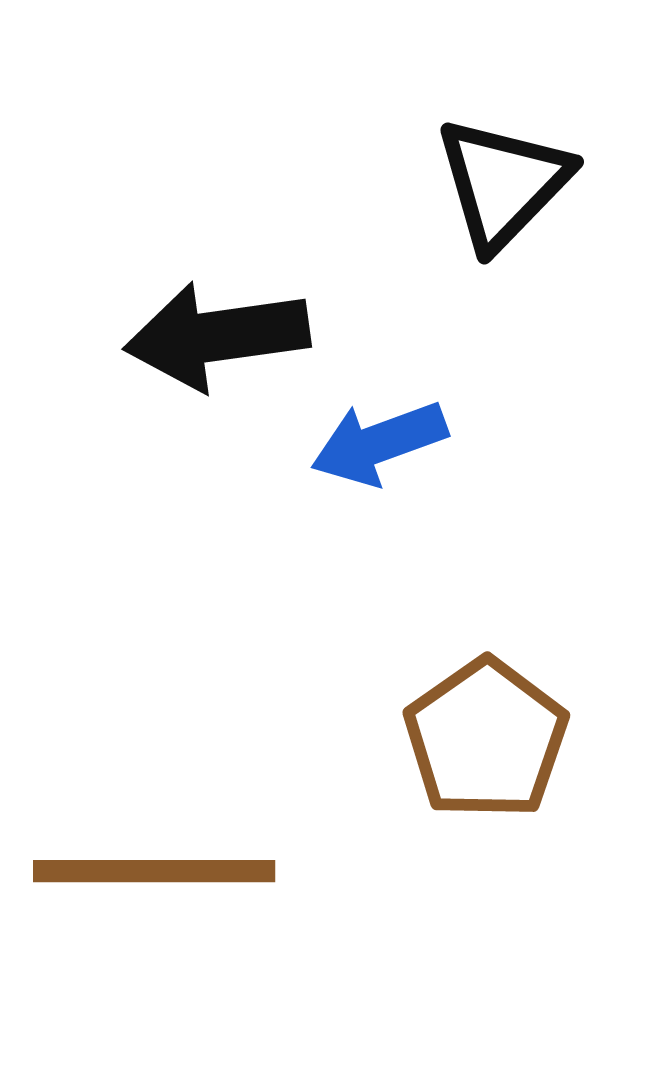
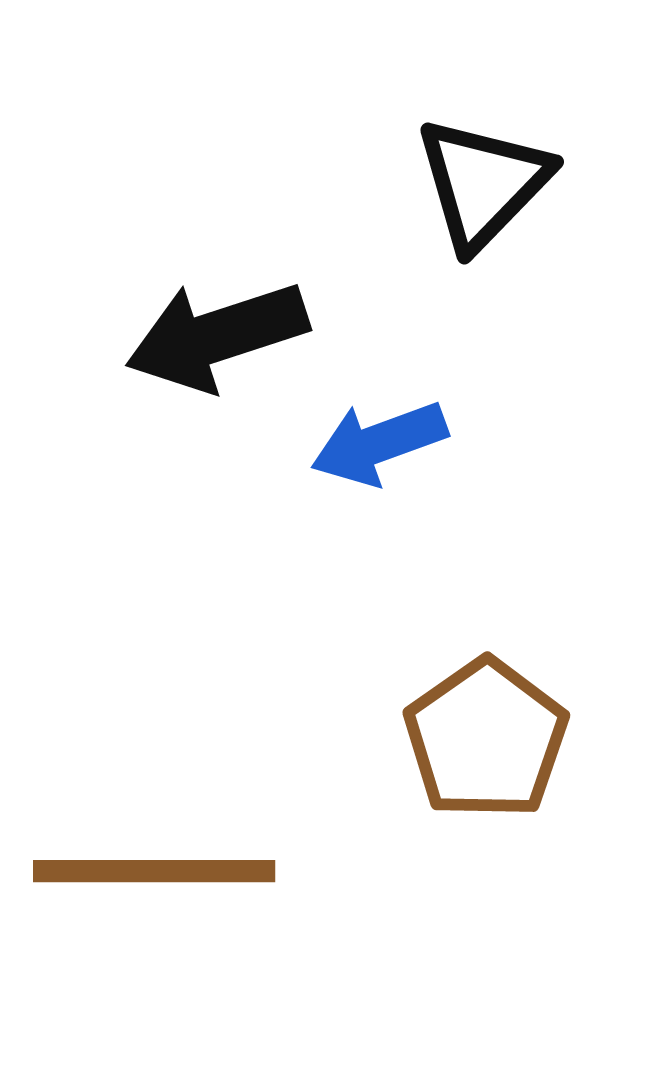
black triangle: moved 20 px left
black arrow: rotated 10 degrees counterclockwise
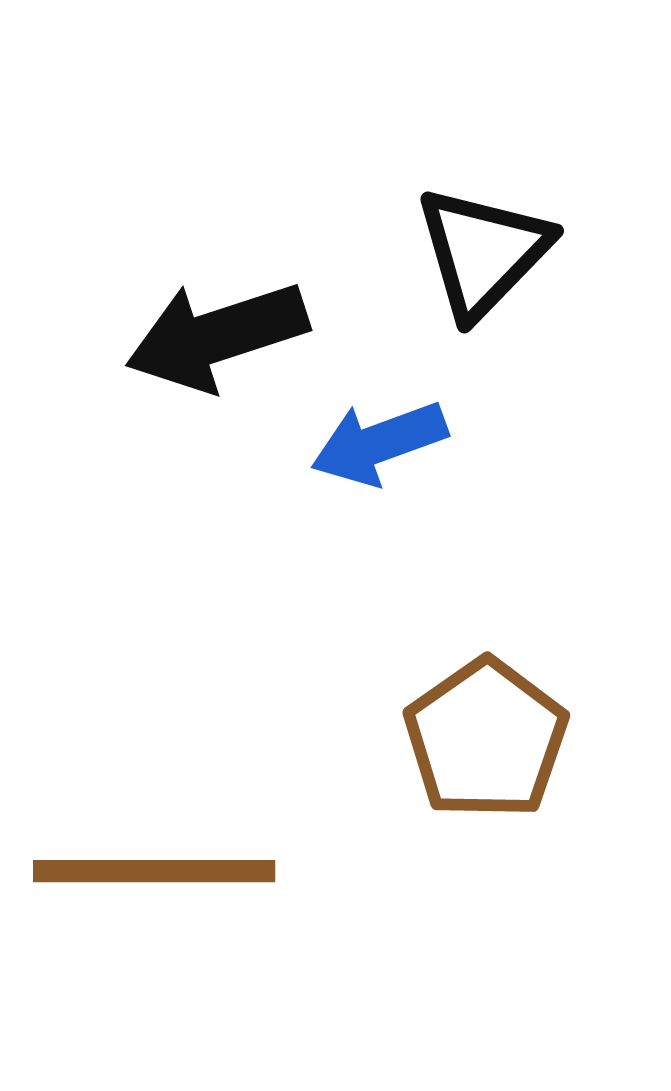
black triangle: moved 69 px down
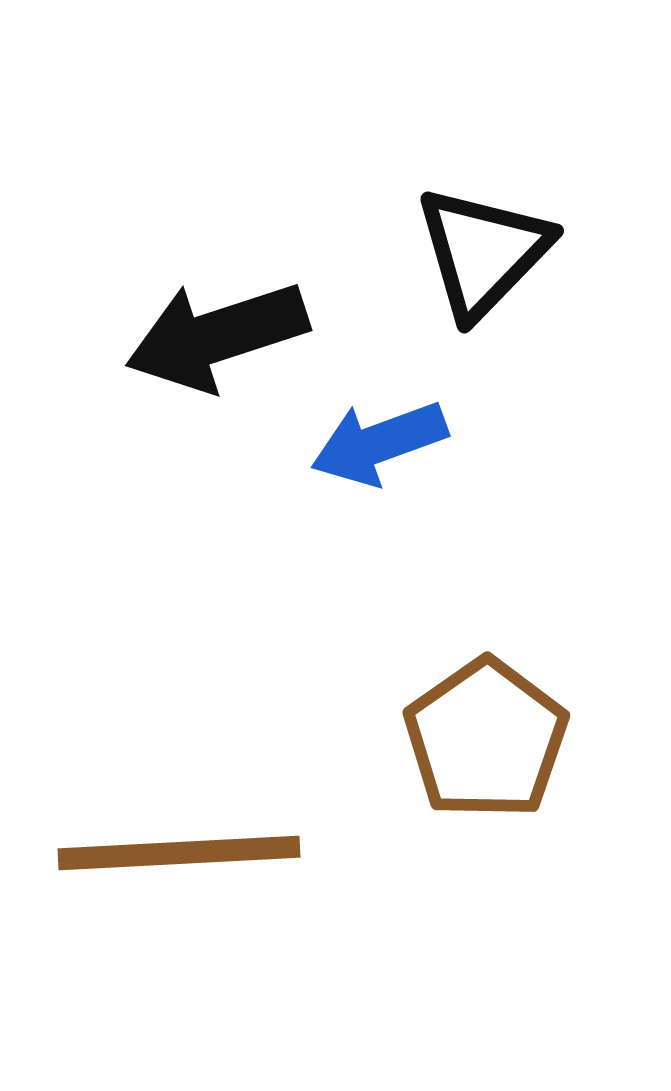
brown line: moved 25 px right, 18 px up; rotated 3 degrees counterclockwise
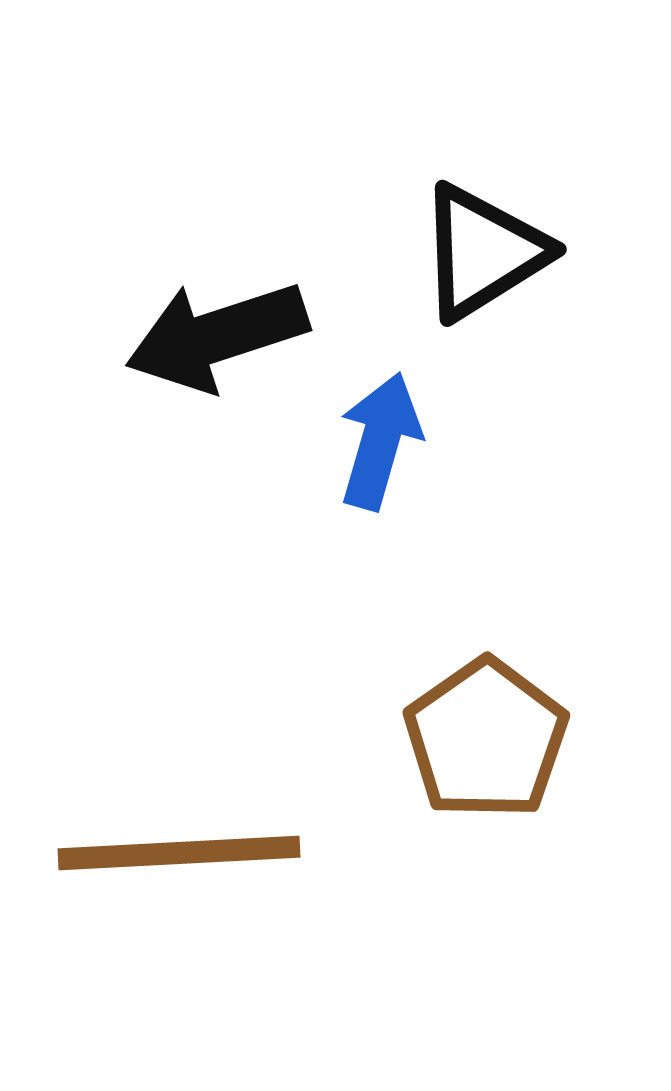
black triangle: rotated 14 degrees clockwise
blue arrow: moved 1 px right, 2 px up; rotated 126 degrees clockwise
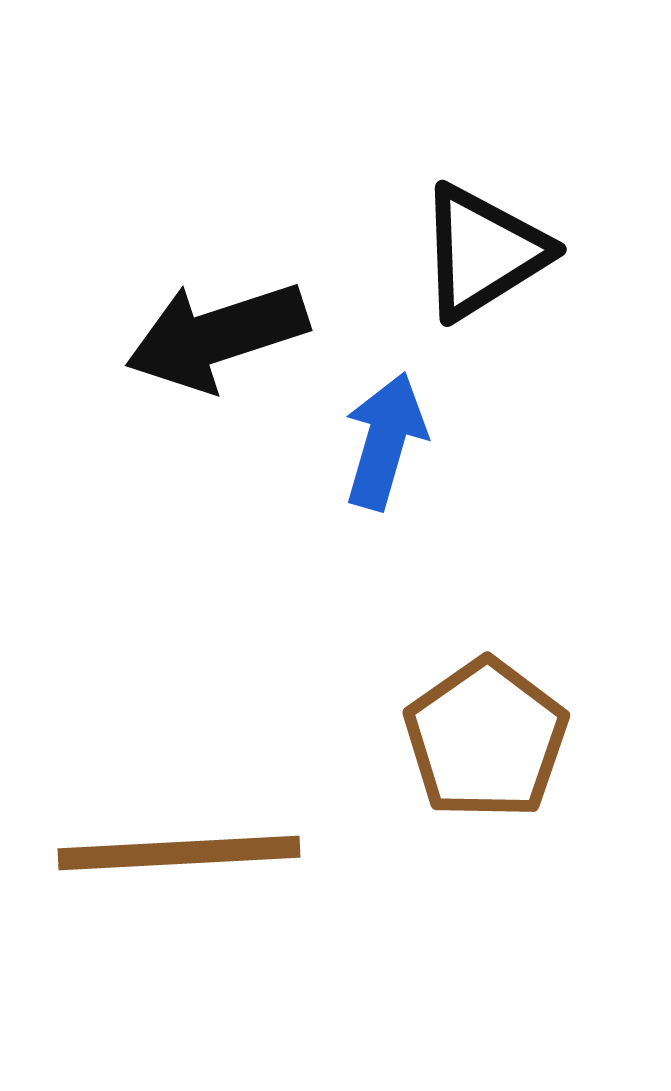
blue arrow: moved 5 px right
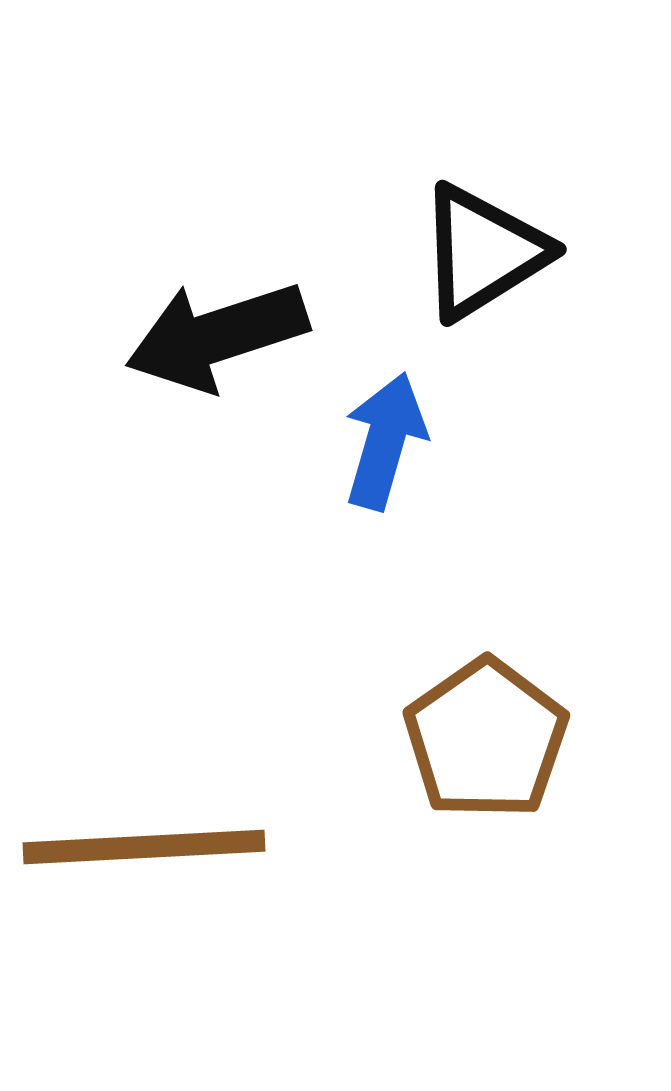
brown line: moved 35 px left, 6 px up
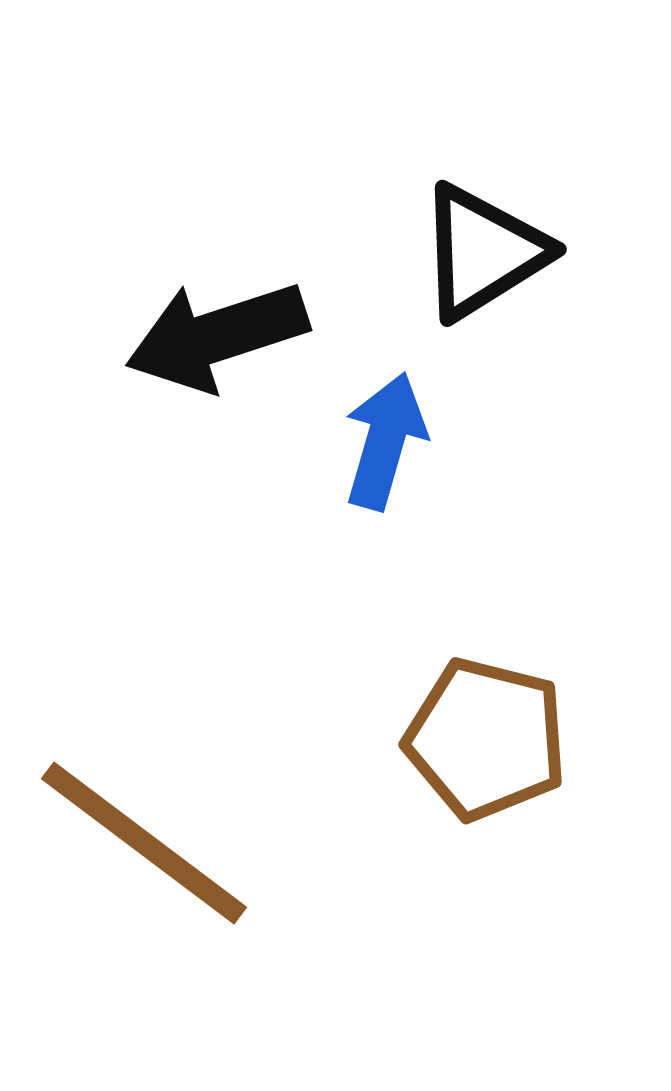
brown pentagon: rotated 23 degrees counterclockwise
brown line: moved 4 px up; rotated 40 degrees clockwise
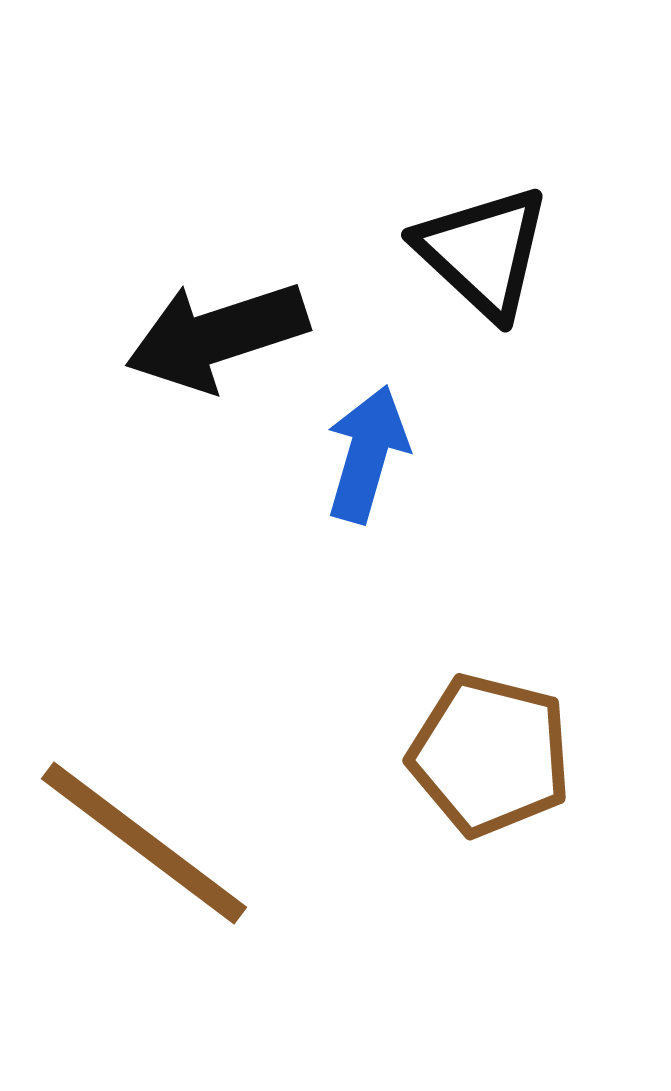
black triangle: rotated 45 degrees counterclockwise
blue arrow: moved 18 px left, 13 px down
brown pentagon: moved 4 px right, 16 px down
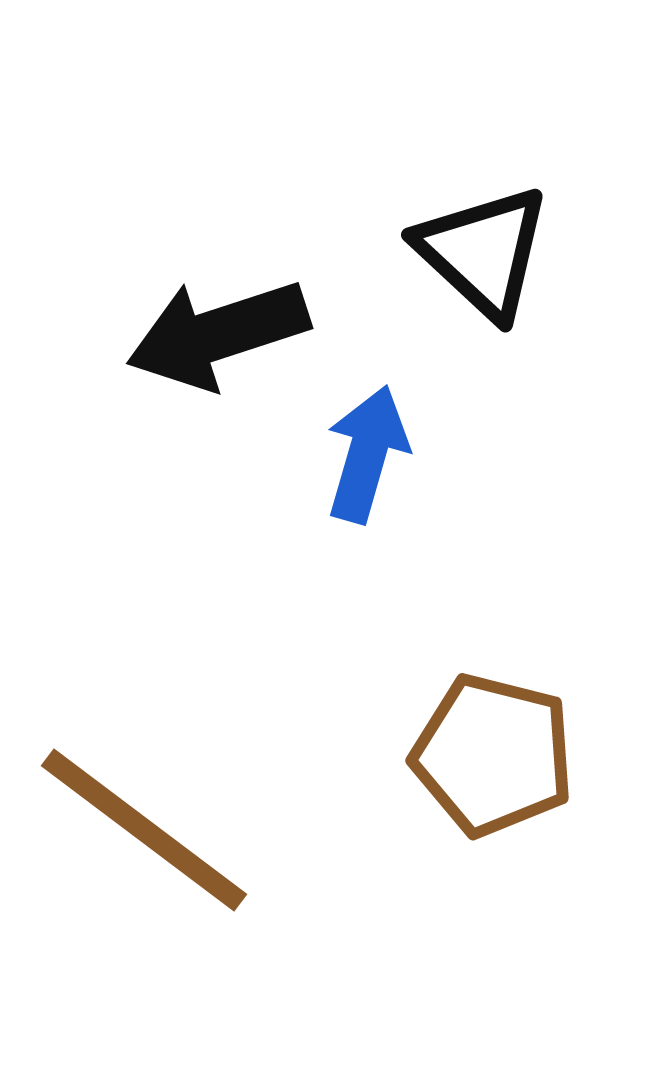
black arrow: moved 1 px right, 2 px up
brown pentagon: moved 3 px right
brown line: moved 13 px up
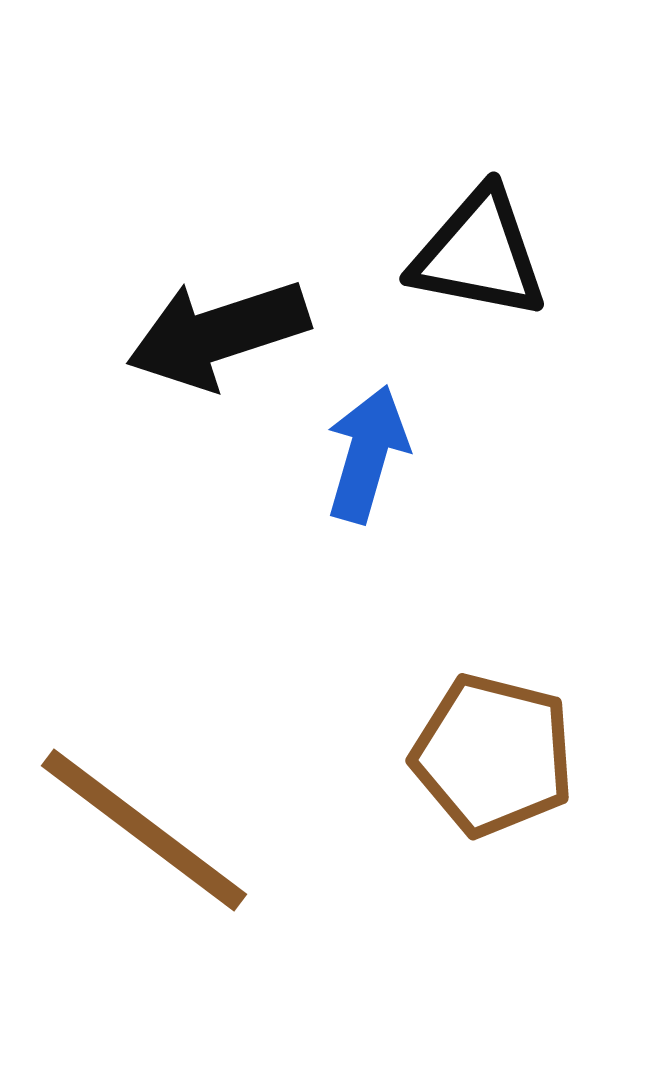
black triangle: moved 4 px left, 2 px down; rotated 32 degrees counterclockwise
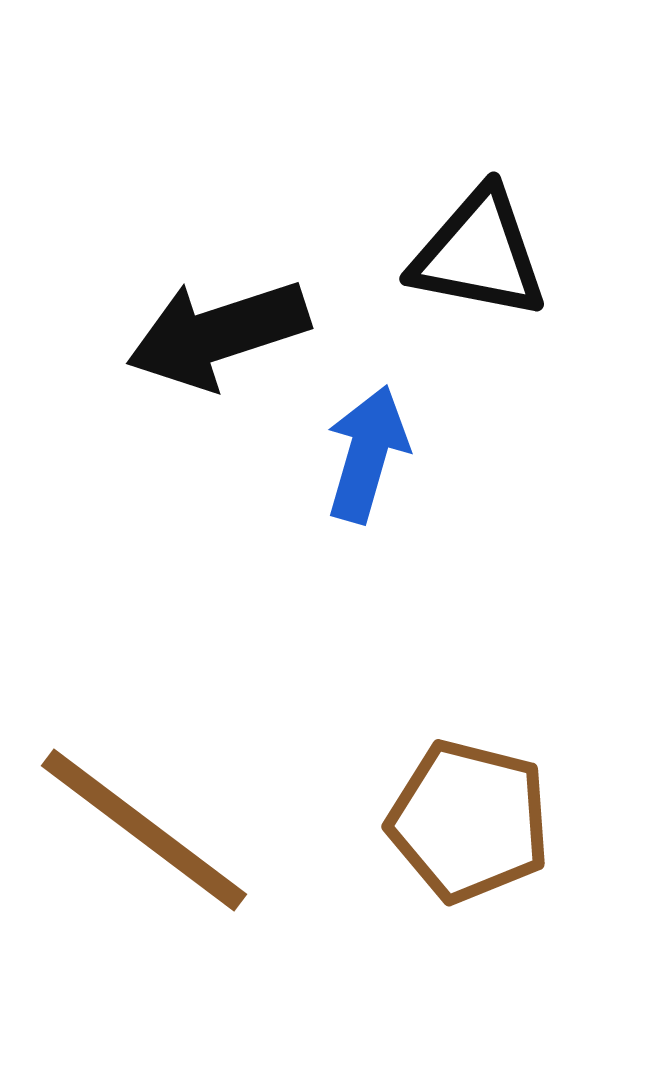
brown pentagon: moved 24 px left, 66 px down
